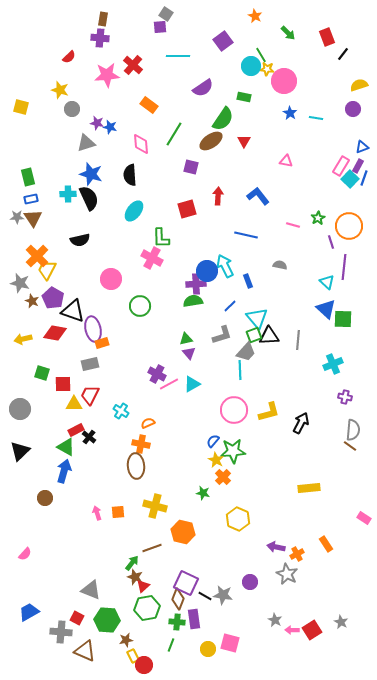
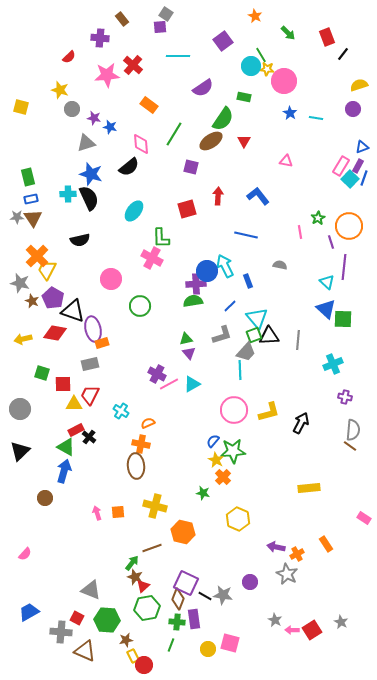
brown rectangle at (103, 19): moved 19 px right; rotated 48 degrees counterclockwise
purple star at (97, 123): moved 3 px left, 5 px up
black semicircle at (130, 175): moved 1 px left, 8 px up; rotated 125 degrees counterclockwise
pink line at (293, 225): moved 7 px right, 7 px down; rotated 64 degrees clockwise
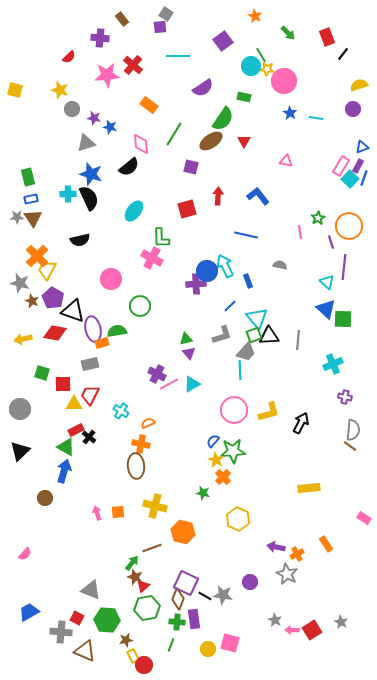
yellow square at (21, 107): moved 6 px left, 17 px up
green semicircle at (193, 301): moved 76 px left, 30 px down
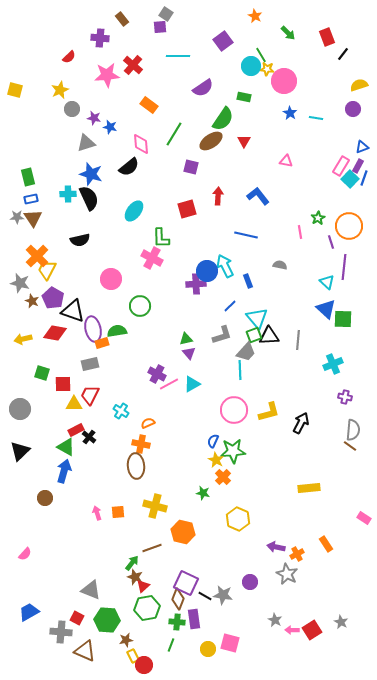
yellow star at (60, 90): rotated 30 degrees clockwise
blue semicircle at (213, 441): rotated 16 degrees counterclockwise
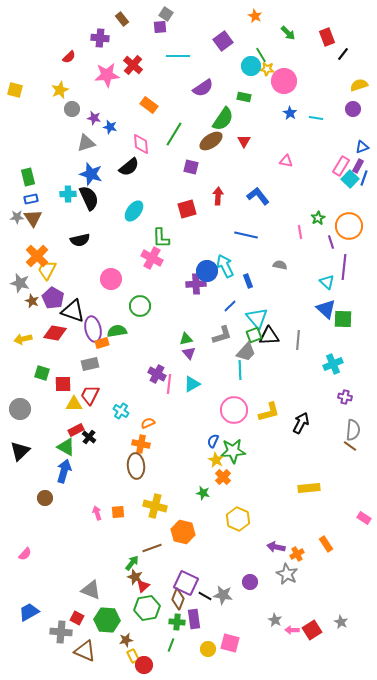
pink line at (169, 384): rotated 54 degrees counterclockwise
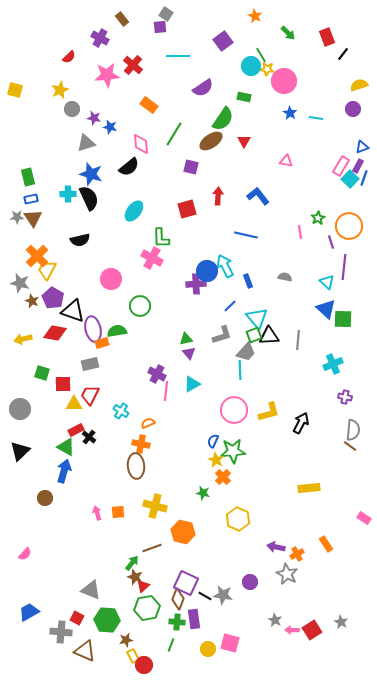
purple cross at (100, 38): rotated 24 degrees clockwise
gray semicircle at (280, 265): moved 5 px right, 12 px down
pink line at (169, 384): moved 3 px left, 7 px down
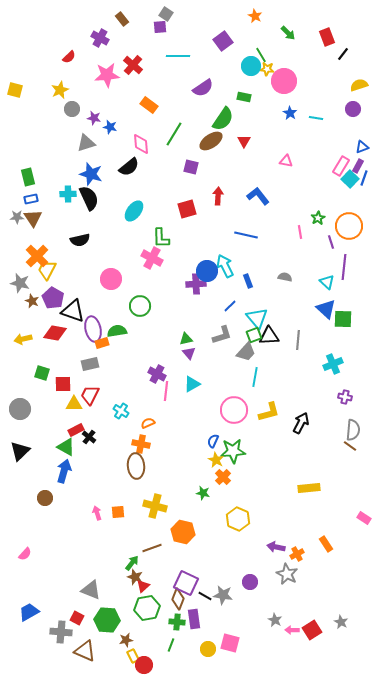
cyan line at (240, 370): moved 15 px right, 7 px down; rotated 12 degrees clockwise
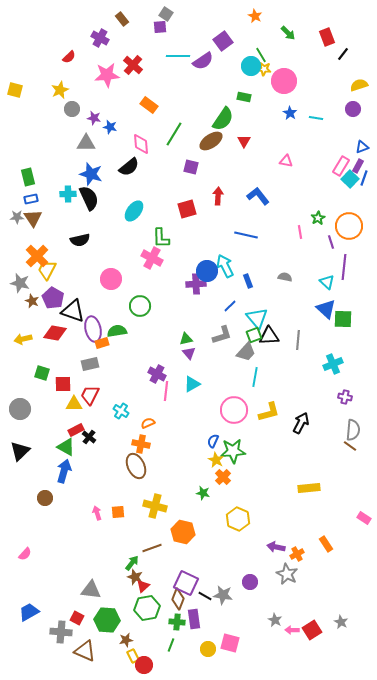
yellow star at (267, 69): moved 3 px left
purple semicircle at (203, 88): moved 27 px up
gray triangle at (86, 143): rotated 18 degrees clockwise
brown ellipse at (136, 466): rotated 20 degrees counterclockwise
gray triangle at (91, 590): rotated 15 degrees counterclockwise
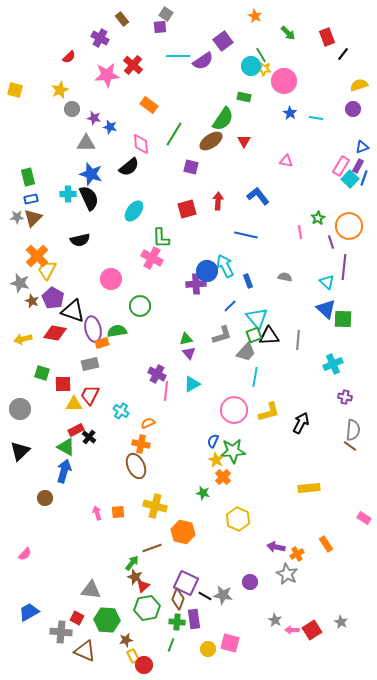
red arrow at (218, 196): moved 5 px down
brown triangle at (33, 218): rotated 18 degrees clockwise
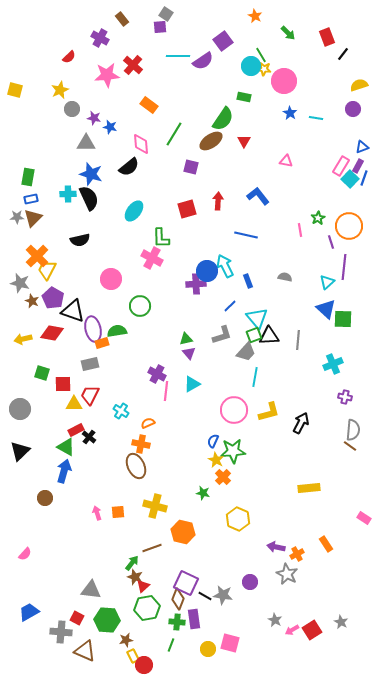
green rectangle at (28, 177): rotated 24 degrees clockwise
pink line at (300, 232): moved 2 px up
cyan triangle at (327, 282): rotated 35 degrees clockwise
red diamond at (55, 333): moved 3 px left
pink arrow at (292, 630): rotated 32 degrees counterclockwise
